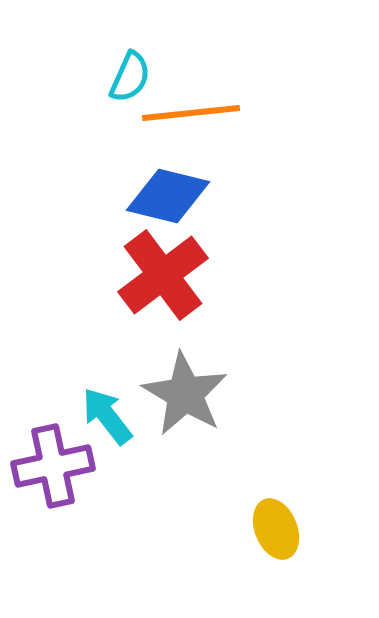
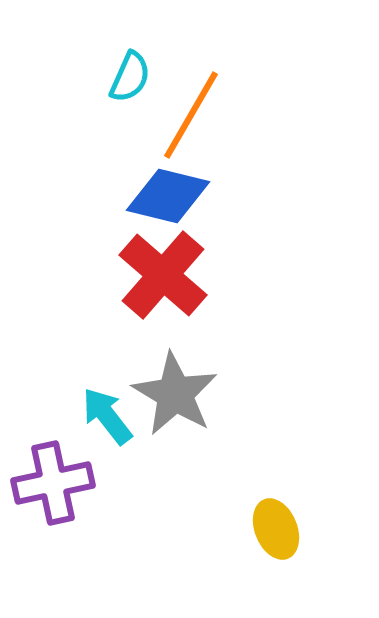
orange line: moved 2 px down; rotated 54 degrees counterclockwise
red cross: rotated 12 degrees counterclockwise
gray star: moved 10 px left
purple cross: moved 17 px down
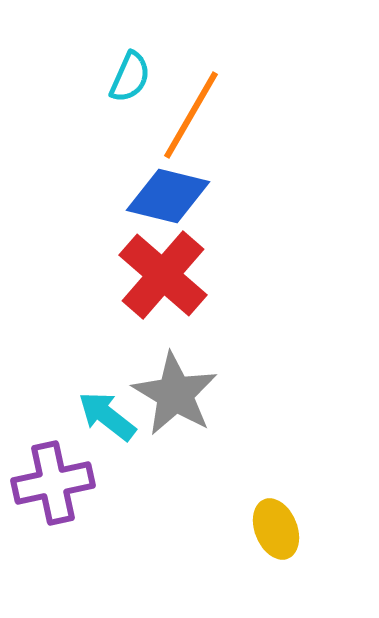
cyan arrow: rotated 14 degrees counterclockwise
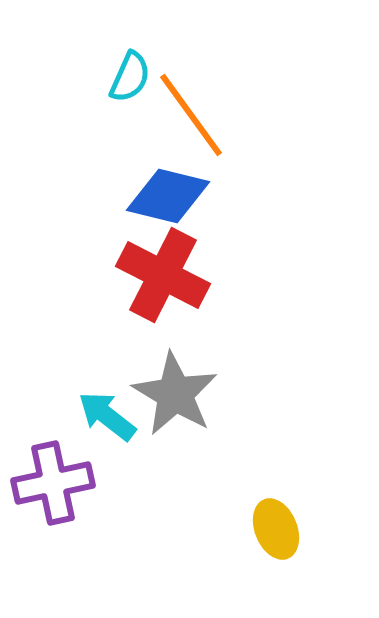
orange line: rotated 66 degrees counterclockwise
red cross: rotated 14 degrees counterclockwise
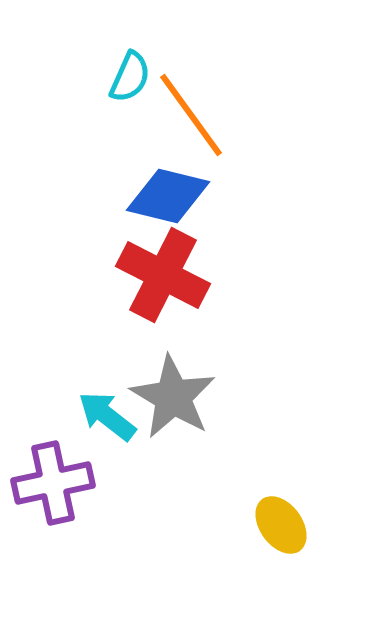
gray star: moved 2 px left, 3 px down
yellow ellipse: moved 5 px right, 4 px up; rotated 14 degrees counterclockwise
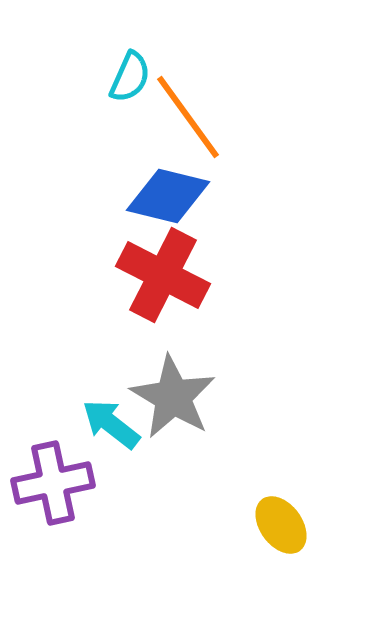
orange line: moved 3 px left, 2 px down
cyan arrow: moved 4 px right, 8 px down
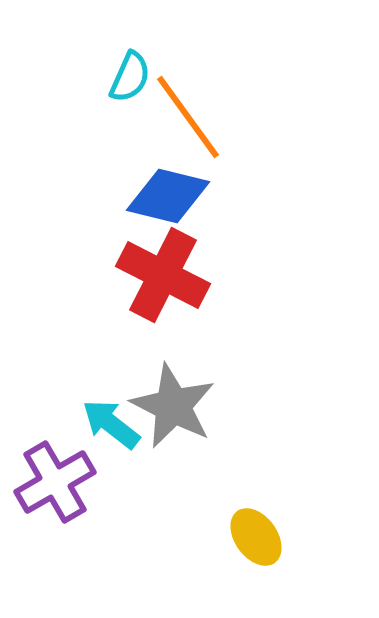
gray star: moved 9 px down; rotated 4 degrees counterclockwise
purple cross: moved 2 px right, 1 px up; rotated 18 degrees counterclockwise
yellow ellipse: moved 25 px left, 12 px down
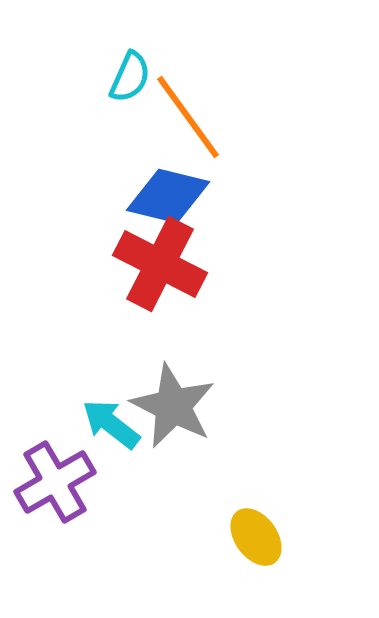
red cross: moved 3 px left, 11 px up
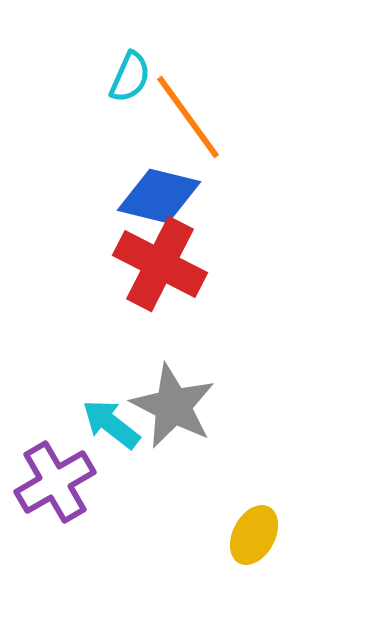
blue diamond: moved 9 px left
yellow ellipse: moved 2 px left, 2 px up; rotated 64 degrees clockwise
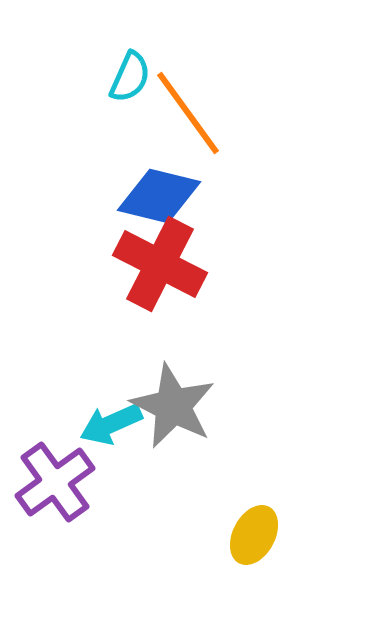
orange line: moved 4 px up
cyan arrow: rotated 62 degrees counterclockwise
purple cross: rotated 6 degrees counterclockwise
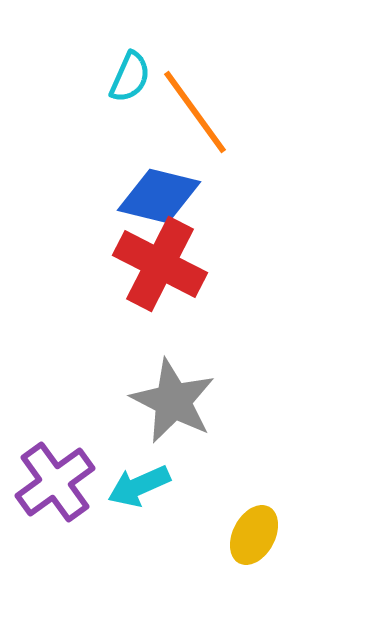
orange line: moved 7 px right, 1 px up
gray star: moved 5 px up
cyan arrow: moved 28 px right, 62 px down
